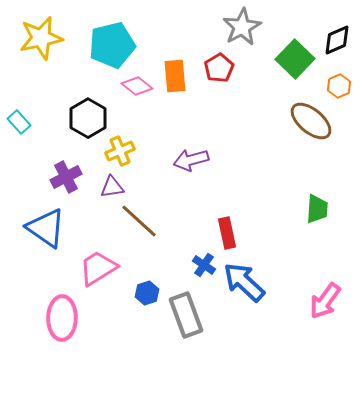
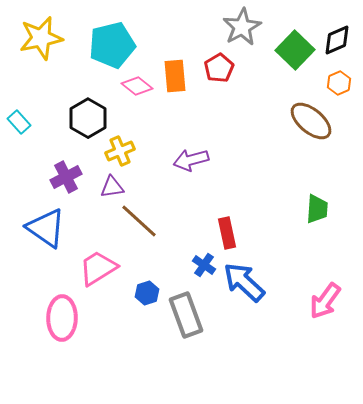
green square: moved 9 px up
orange hexagon: moved 3 px up
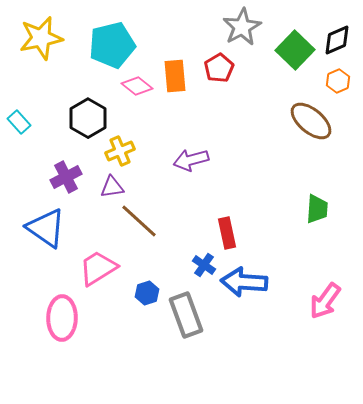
orange hexagon: moved 1 px left, 2 px up
blue arrow: rotated 39 degrees counterclockwise
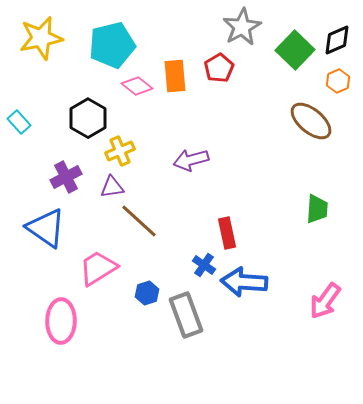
pink ellipse: moved 1 px left, 3 px down
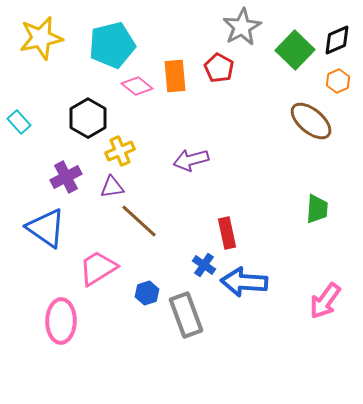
red pentagon: rotated 12 degrees counterclockwise
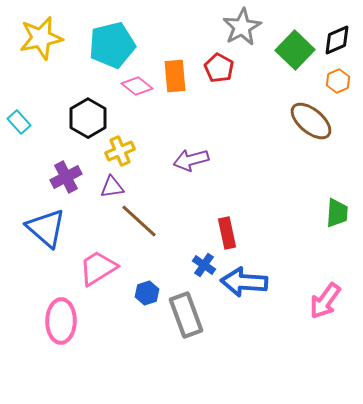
green trapezoid: moved 20 px right, 4 px down
blue triangle: rotated 6 degrees clockwise
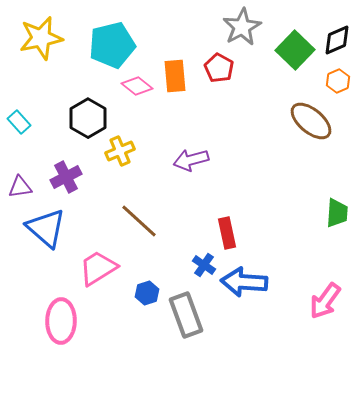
purple triangle: moved 92 px left
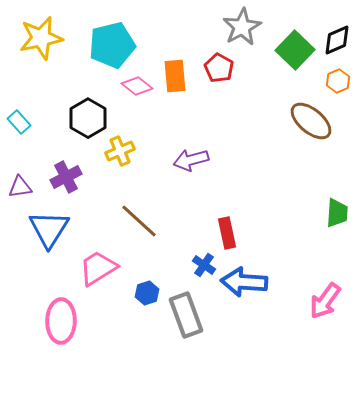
blue triangle: moved 3 px right, 1 px down; rotated 21 degrees clockwise
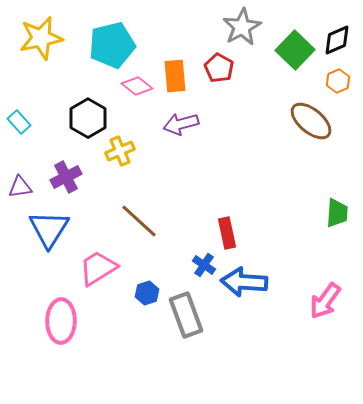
purple arrow: moved 10 px left, 36 px up
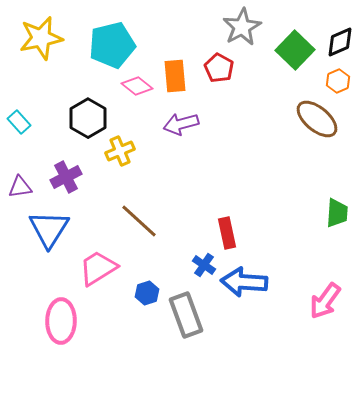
black diamond: moved 3 px right, 2 px down
brown ellipse: moved 6 px right, 2 px up
